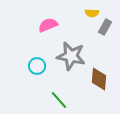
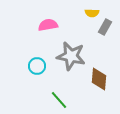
pink semicircle: rotated 12 degrees clockwise
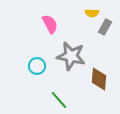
pink semicircle: moved 2 px right, 1 px up; rotated 72 degrees clockwise
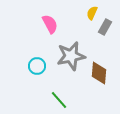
yellow semicircle: rotated 112 degrees clockwise
gray star: rotated 24 degrees counterclockwise
brown diamond: moved 6 px up
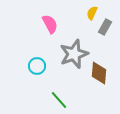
gray star: moved 3 px right, 2 px up; rotated 8 degrees counterclockwise
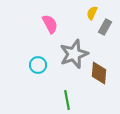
cyan circle: moved 1 px right, 1 px up
green line: moved 8 px right; rotated 30 degrees clockwise
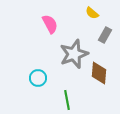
yellow semicircle: rotated 72 degrees counterclockwise
gray rectangle: moved 8 px down
cyan circle: moved 13 px down
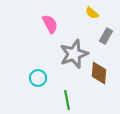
gray rectangle: moved 1 px right, 1 px down
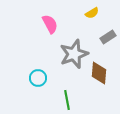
yellow semicircle: rotated 72 degrees counterclockwise
gray rectangle: moved 2 px right, 1 px down; rotated 28 degrees clockwise
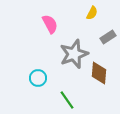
yellow semicircle: rotated 32 degrees counterclockwise
green line: rotated 24 degrees counterclockwise
